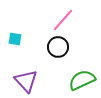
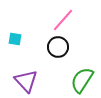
green semicircle: rotated 32 degrees counterclockwise
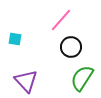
pink line: moved 2 px left
black circle: moved 13 px right
green semicircle: moved 2 px up
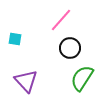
black circle: moved 1 px left, 1 px down
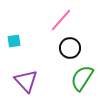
cyan square: moved 1 px left, 2 px down; rotated 16 degrees counterclockwise
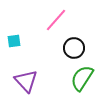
pink line: moved 5 px left
black circle: moved 4 px right
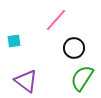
purple triangle: rotated 10 degrees counterclockwise
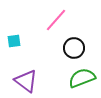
green semicircle: rotated 36 degrees clockwise
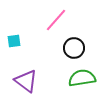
green semicircle: rotated 12 degrees clockwise
